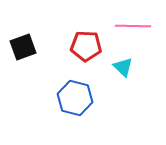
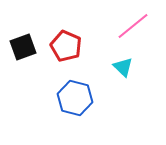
pink line: rotated 40 degrees counterclockwise
red pentagon: moved 20 px left; rotated 20 degrees clockwise
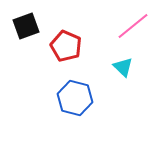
black square: moved 3 px right, 21 px up
